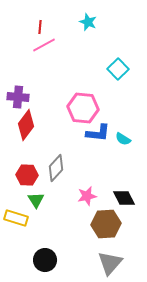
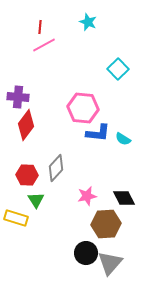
black circle: moved 41 px right, 7 px up
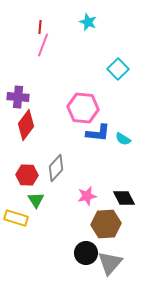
pink line: moved 1 px left; rotated 40 degrees counterclockwise
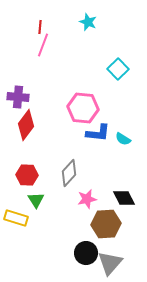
gray diamond: moved 13 px right, 5 px down
pink star: moved 3 px down
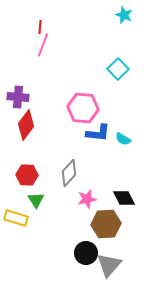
cyan star: moved 36 px right, 7 px up
gray triangle: moved 1 px left, 2 px down
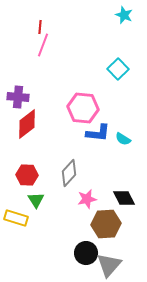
red diamond: moved 1 px right, 1 px up; rotated 16 degrees clockwise
